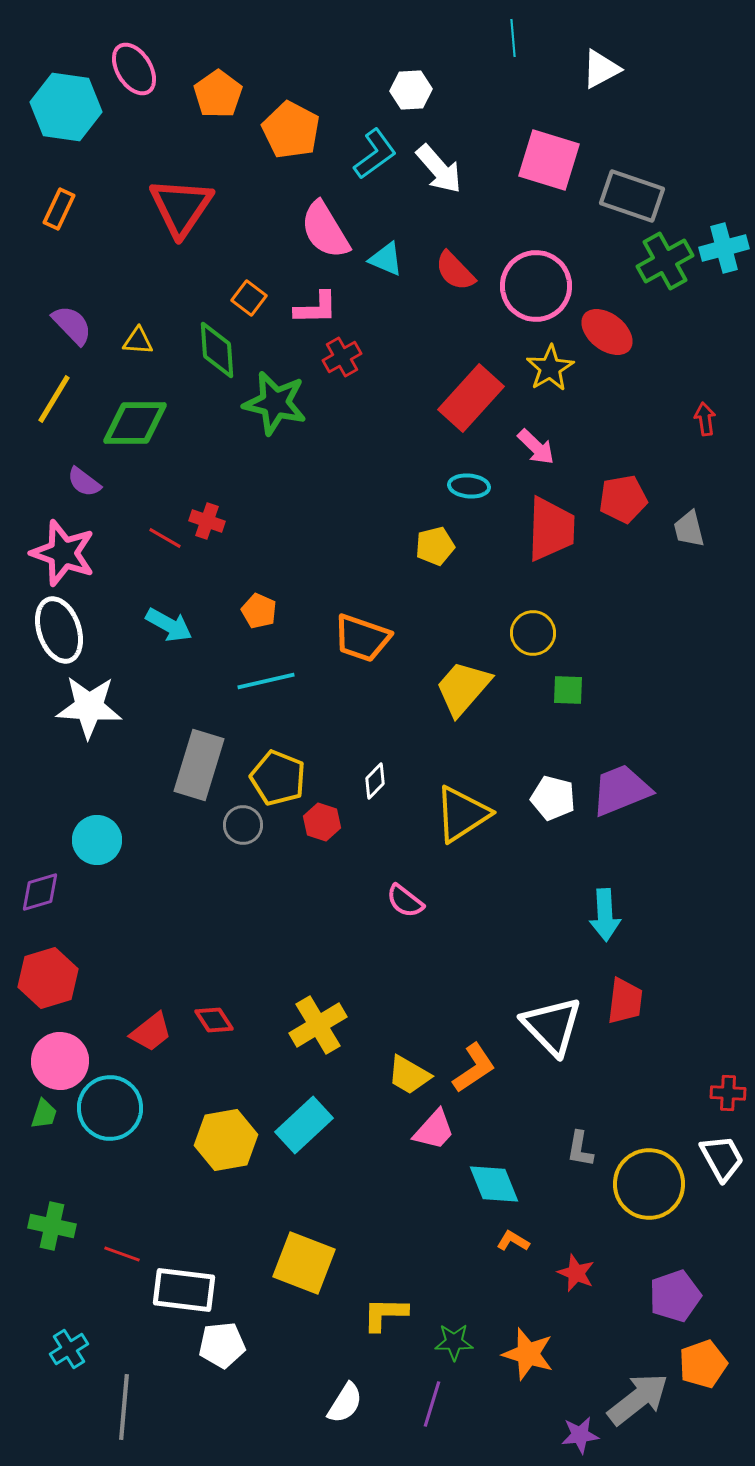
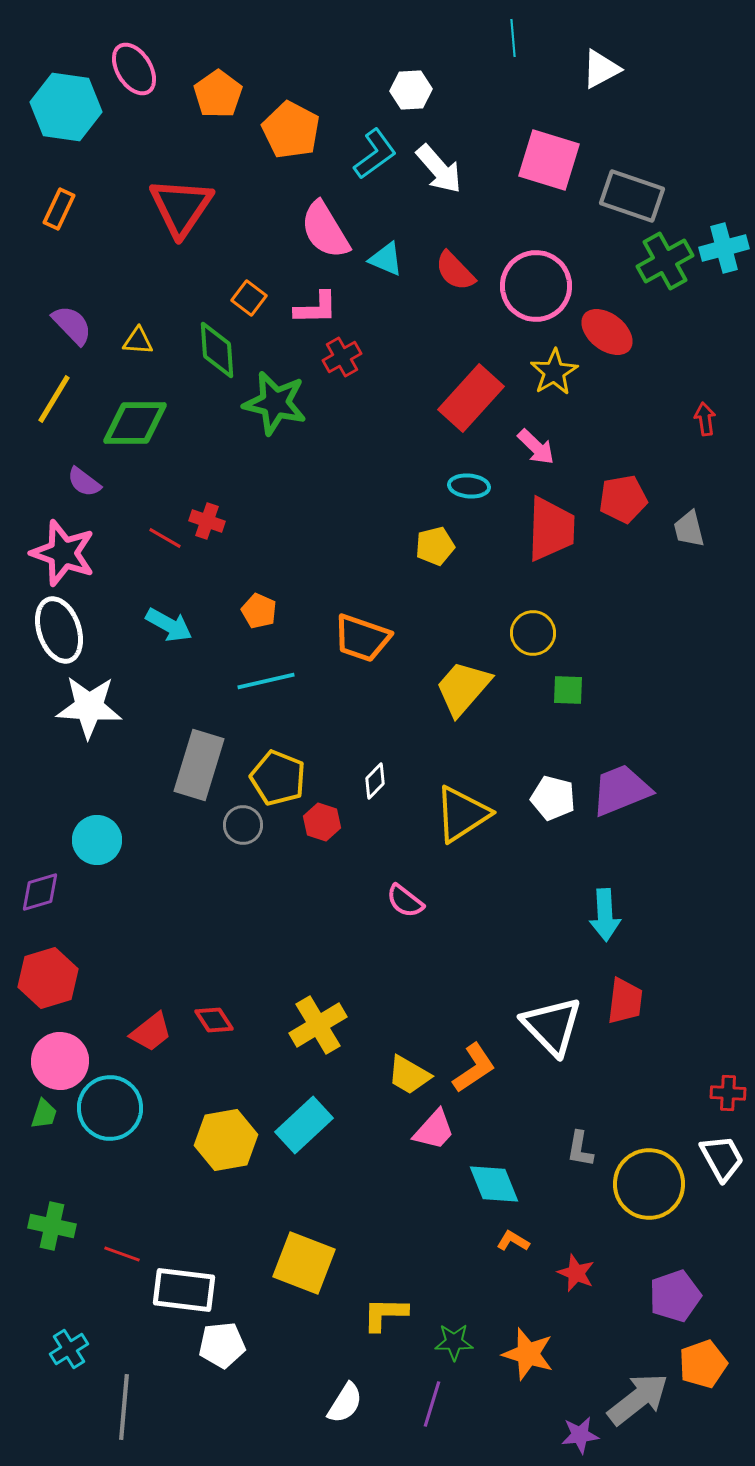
yellow star at (550, 368): moved 4 px right, 4 px down
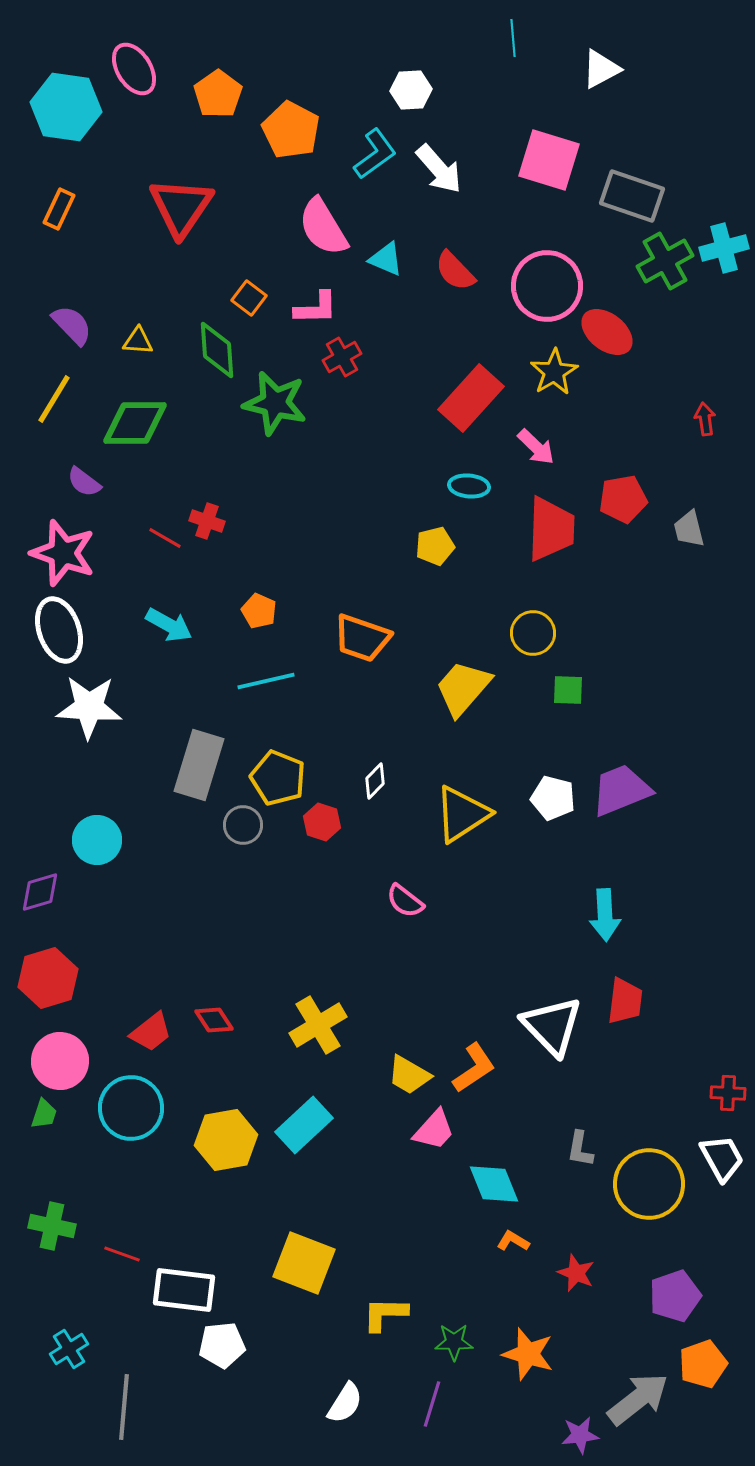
pink semicircle at (325, 230): moved 2 px left, 3 px up
pink circle at (536, 286): moved 11 px right
cyan circle at (110, 1108): moved 21 px right
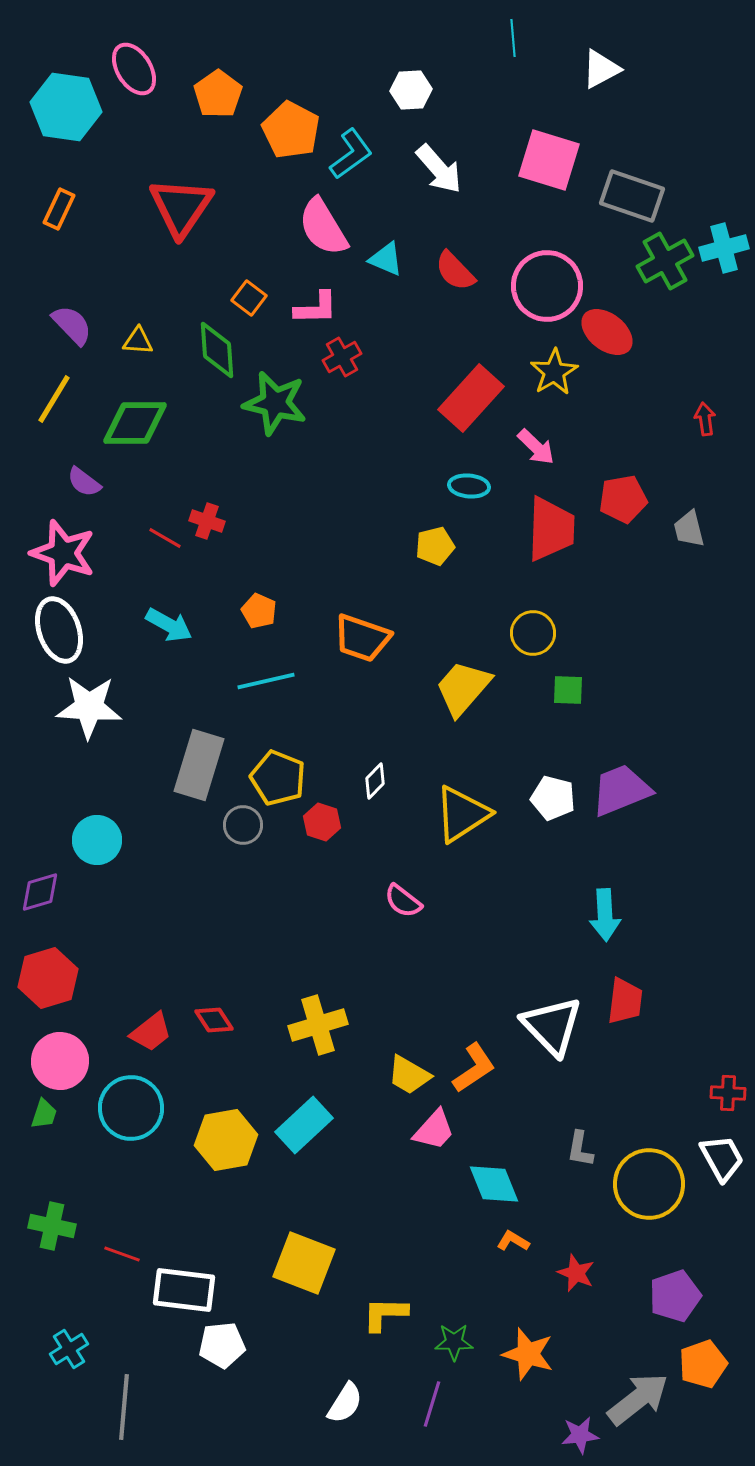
cyan L-shape at (375, 154): moved 24 px left
pink semicircle at (405, 901): moved 2 px left
yellow cross at (318, 1025): rotated 14 degrees clockwise
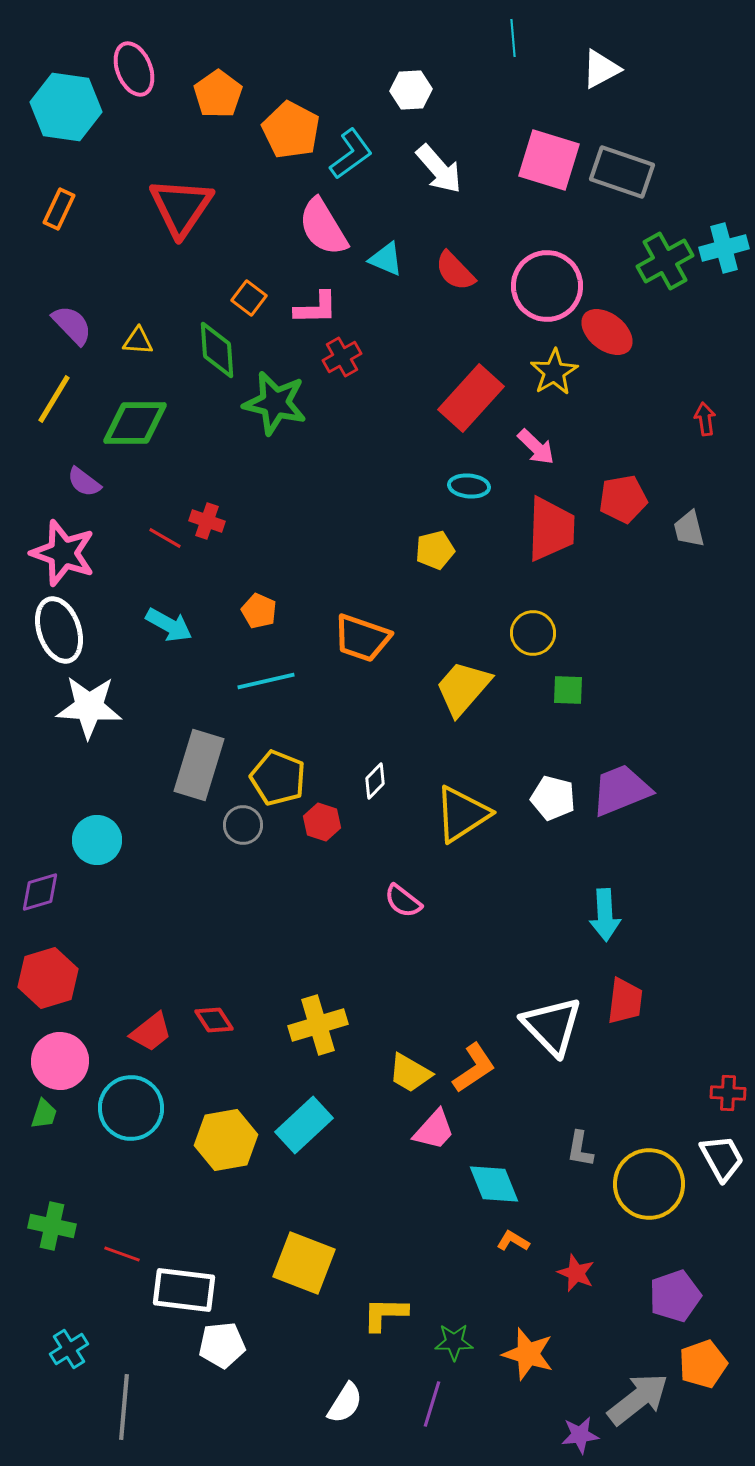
pink ellipse at (134, 69): rotated 10 degrees clockwise
gray rectangle at (632, 196): moved 10 px left, 24 px up
yellow pentagon at (435, 546): moved 4 px down
yellow trapezoid at (409, 1075): moved 1 px right, 2 px up
